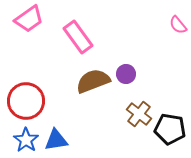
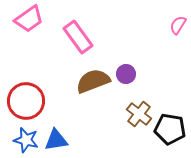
pink semicircle: rotated 72 degrees clockwise
blue star: rotated 20 degrees counterclockwise
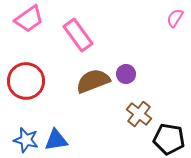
pink semicircle: moved 3 px left, 7 px up
pink rectangle: moved 2 px up
red circle: moved 20 px up
black pentagon: moved 1 px left, 10 px down
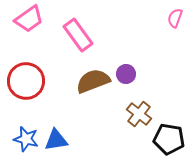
pink semicircle: rotated 12 degrees counterclockwise
blue star: moved 1 px up
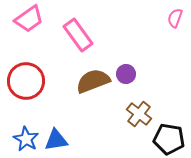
blue star: rotated 15 degrees clockwise
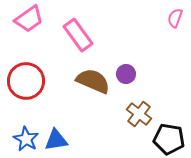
brown semicircle: rotated 44 degrees clockwise
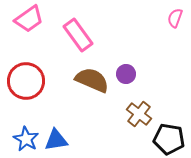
brown semicircle: moved 1 px left, 1 px up
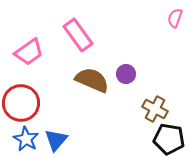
pink trapezoid: moved 33 px down
red circle: moved 5 px left, 22 px down
brown cross: moved 16 px right, 5 px up; rotated 10 degrees counterclockwise
blue triangle: rotated 40 degrees counterclockwise
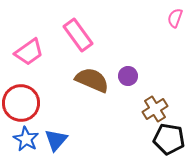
purple circle: moved 2 px right, 2 px down
brown cross: rotated 30 degrees clockwise
